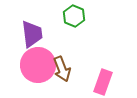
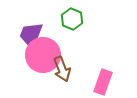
green hexagon: moved 2 px left, 3 px down
purple trapezoid: moved 1 px left, 1 px down; rotated 152 degrees counterclockwise
pink circle: moved 5 px right, 10 px up
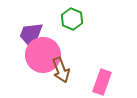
brown arrow: moved 1 px left, 1 px down
pink rectangle: moved 1 px left
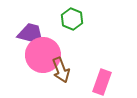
purple trapezoid: moved 1 px up; rotated 84 degrees clockwise
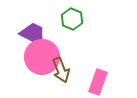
purple trapezoid: moved 2 px right; rotated 12 degrees clockwise
pink circle: moved 1 px left, 2 px down
pink rectangle: moved 4 px left
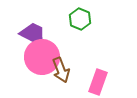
green hexagon: moved 8 px right
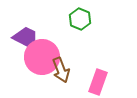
purple trapezoid: moved 7 px left, 4 px down
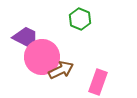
brown arrow: rotated 95 degrees counterclockwise
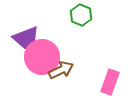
green hexagon: moved 1 px right, 4 px up
purple trapezoid: rotated 132 degrees clockwise
pink rectangle: moved 12 px right
